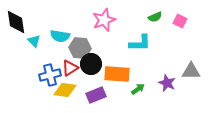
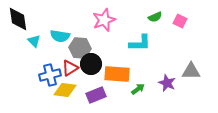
black diamond: moved 2 px right, 3 px up
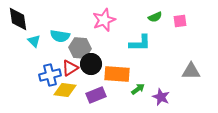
pink square: rotated 32 degrees counterclockwise
purple star: moved 6 px left, 14 px down
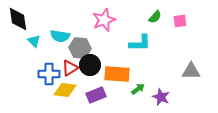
green semicircle: rotated 24 degrees counterclockwise
black circle: moved 1 px left, 1 px down
blue cross: moved 1 px left, 1 px up; rotated 15 degrees clockwise
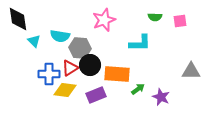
green semicircle: rotated 48 degrees clockwise
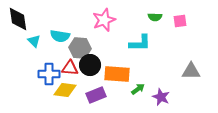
red triangle: rotated 36 degrees clockwise
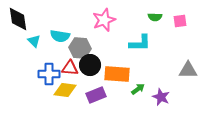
gray triangle: moved 3 px left, 1 px up
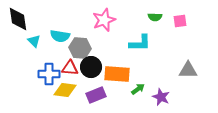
black circle: moved 1 px right, 2 px down
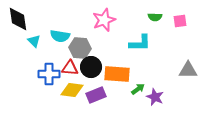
yellow diamond: moved 7 px right
purple star: moved 6 px left
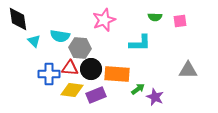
black circle: moved 2 px down
